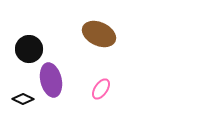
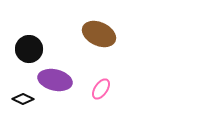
purple ellipse: moved 4 px right; rotated 64 degrees counterclockwise
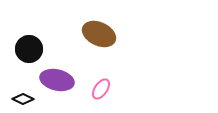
purple ellipse: moved 2 px right
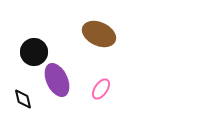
black circle: moved 5 px right, 3 px down
purple ellipse: rotated 52 degrees clockwise
black diamond: rotated 50 degrees clockwise
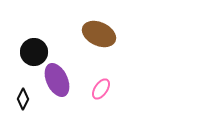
black diamond: rotated 40 degrees clockwise
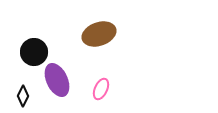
brown ellipse: rotated 44 degrees counterclockwise
pink ellipse: rotated 10 degrees counterclockwise
black diamond: moved 3 px up
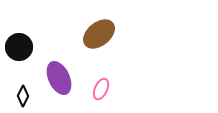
brown ellipse: rotated 20 degrees counterclockwise
black circle: moved 15 px left, 5 px up
purple ellipse: moved 2 px right, 2 px up
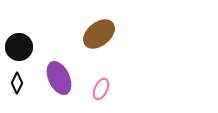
black diamond: moved 6 px left, 13 px up
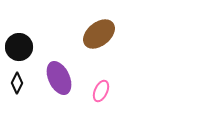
pink ellipse: moved 2 px down
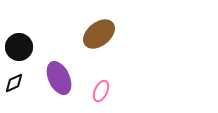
black diamond: moved 3 px left; rotated 40 degrees clockwise
